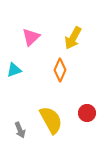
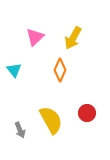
pink triangle: moved 4 px right
cyan triangle: rotated 49 degrees counterclockwise
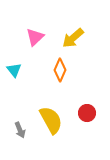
yellow arrow: rotated 20 degrees clockwise
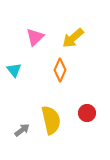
yellow semicircle: rotated 16 degrees clockwise
gray arrow: moved 2 px right; rotated 105 degrees counterclockwise
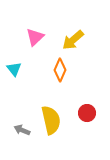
yellow arrow: moved 2 px down
cyan triangle: moved 1 px up
gray arrow: rotated 119 degrees counterclockwise
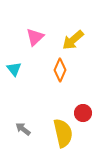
red circle: moved 4 px left
yellow semicircle: moved 12 px right, 13 px down
gray arrow: moved 1 px right, 1 px up; rotated 14 degrees clockwise
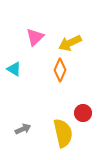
yellow arrow: moved 3 px left, 3 px down; rotated 15 degrees clockwise
cyan triangle: rotated 21 degrees counterclockwise
gray arrow: rotated 119 degrees clockwise
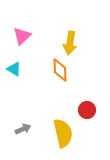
pink triangle: moved 13 px left, 1 px up
yellow arrow: rotated 55 degrees counterclockwise
orange diamond: rotated 25 degrees counterclockwise
red circle: moved 4 px right, 3 px up
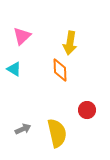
yellow semicircle: moved 6 px left
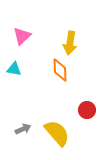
cyan triangle: rotated 21 degrees counterclockwise
yellow semicircle: rotated 28 degrees counterclockwise
